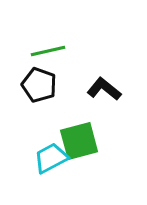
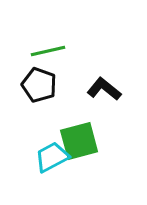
cyan trapezoid: moved 1 px right, 1 px up
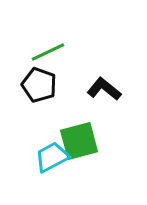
green line: moved 1 px down; rotated 12 degrees counterclockwise
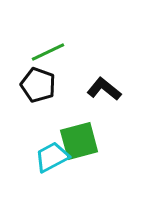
black pentagon: moved 1 px left
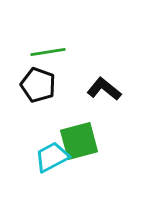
green line: rotated 16 degrees clockwise
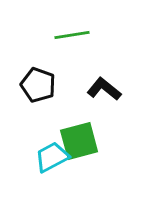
green line: moved 24 px right, 17 px up
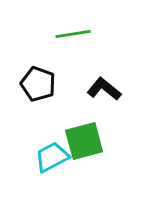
green line: moved 1 px right, 1 px up
black pentagon: moved 1 px up
green square: moved 5 px right
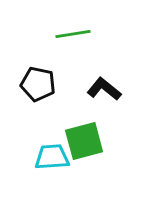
black pentagon: rotated 8 degrees counterclockwise
cyan trapezoid: rotated 24 degrees clockwise
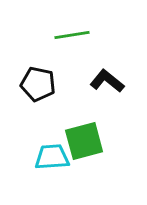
green line: moved 1 px left, 1 px down
black L-shape: moved 3 px right, 8 px up
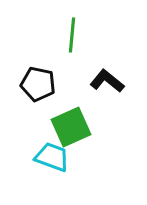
green line: rotated 76 degrees counterclockwise
green square: moved 13 px left, 14 px up; rotated 9 degrees counterclockwise
cyan trapezoid: rotated 24 degrees clockwise
